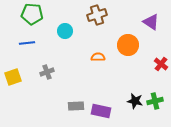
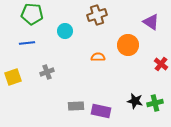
green cross: moved 2 px down
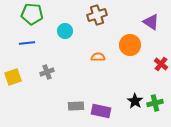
orange circle: moved 2 px right
black star: rotated 21 degrees clockwise
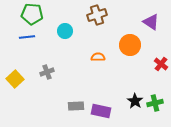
blue line: moved 6 px up
yellow square: moved 2 px right, 2 px down; rotated 24 degrees counterclockwise
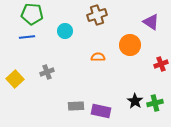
red cross: rotated 32 degrees clockwise
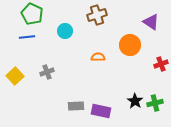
green pentagon: rotated 20 degrees clockwise
yellow square: moved 3 px up
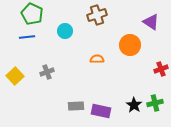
orange semicircle: moved 1 px left, 2 px down
red cross: moved 5 px down
black star: moved 1 px left, 4 px down
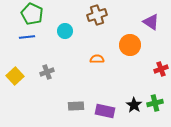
purple rectangle: moved 4 px right
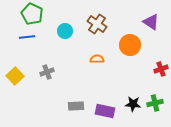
brown cross: moved 9 px down; rotated 36 degrees counterclockwise
black star: moved 1 px left, 1 px up; rotated 28 degrees counterclockwise
